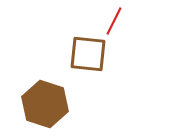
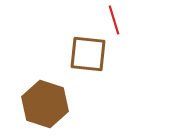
red line: moved 1 px up; rotated 44 degrees counterclockwise
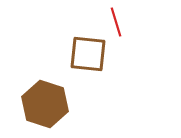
red line: moved 2 px right, 2 px down
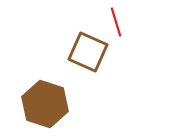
brown square: moved 2 px up; rotated 18 degrees clockwise
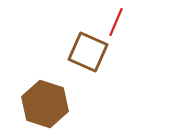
red line: rotated 40 degrees clockwise
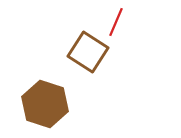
brown square: rotated 9 degrees clockwise
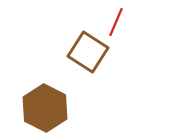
brown hexagon: moved 4 px down; rotated 9 degrees clockwise
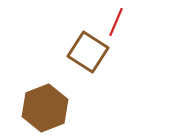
brown hexagon: rotated 12 degrees clockwise
